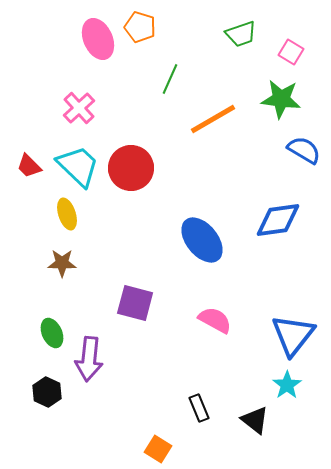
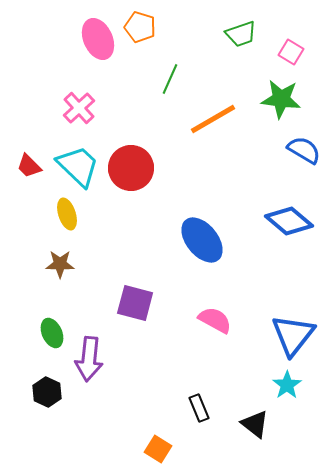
blue diamond: moved 11 px right, 1 px down; rotated 48 degrees clockwise
brown star: moved 2 px left, 1 px down
black triangle: moved 4 px down
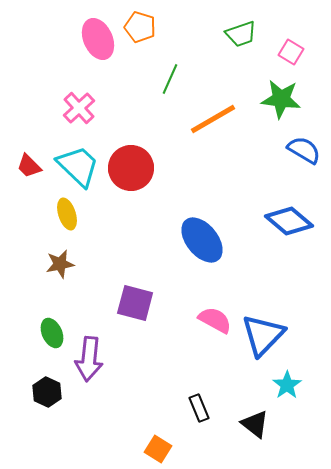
brown star: rotated 12 degrees counterclockwise
blue triangle: moved 30 px left; rotated 6 degrees clockwise
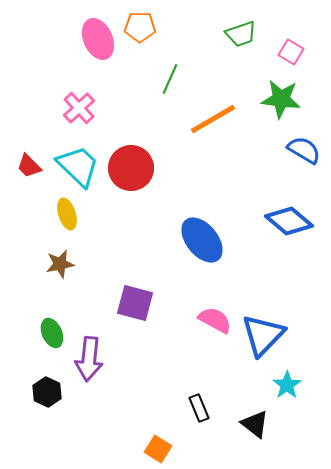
orange pentagon: rotated 16 degrees counterclockwise
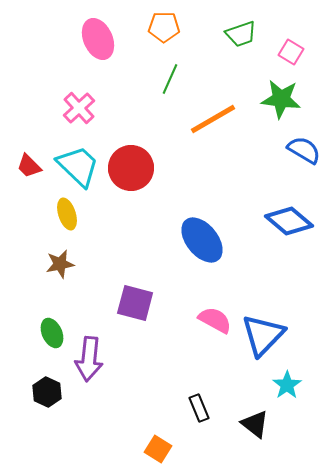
orange pentagon: moved 24 px right
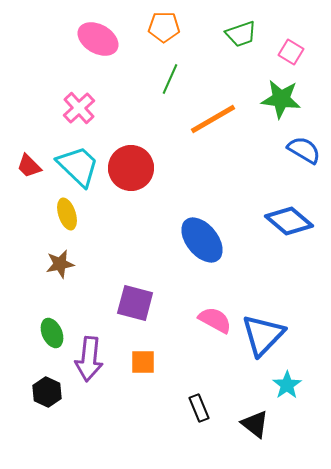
pink ellipse: rotated 36 degrees counterclockwise
orange square: moved 15 px left, 87 px up; rotated 32 degrees counterclockwise
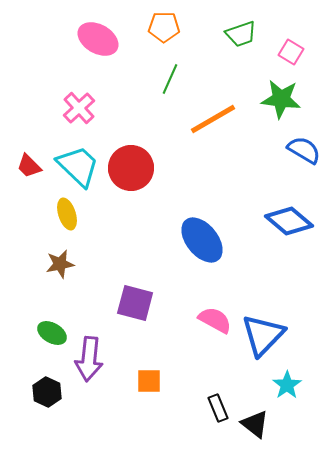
green ellipse: rotated 36 degrees counterclockwise
orange square: moved 6 px right, 19 px down
black rectangle: moved 19 px right
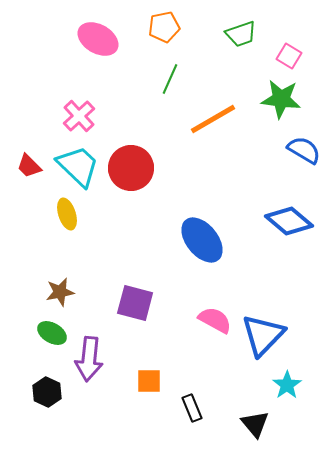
orange pentagon: rotated 12 degrees counterclockwise
pink square: moved 2 px left, 4 px down
pink cross: moved 8 px down
brown star: moved 28 px down
black rectangle: moved 26 px left
black triangle: rotated 12 degrees clockwise
